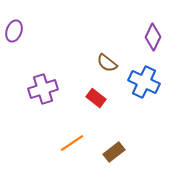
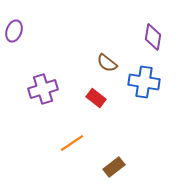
purple diamond: rotated 16 degrees counterclockwise
blue cross: rotated 16 degrees counterclockwise
brown rectangle: moved 15 px down
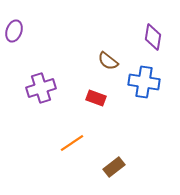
brown semicircle: moved 1 px right, 2 px up
purple cross: moved 2 px left, 1 px up
red rectangle: rotated 18 degrees counterclockwise
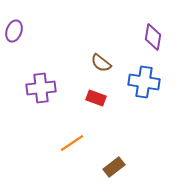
brown semicircle: moved 7 px left, 2 px down
purple cross: rotated 12 degrees clockwise
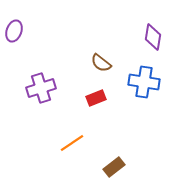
purple cross: rotated 12 degrees counterclockwise
red rectangle: rotated 42 degrees counterclockwise
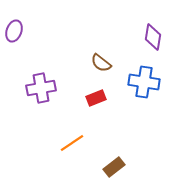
purple cross: rotated 8 degrees clockwise
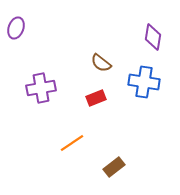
purple ellipse: moved 2 px right, 3 px up
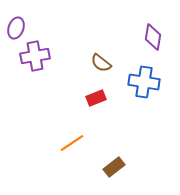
purple cross: moved 6 px left, 32 px up
